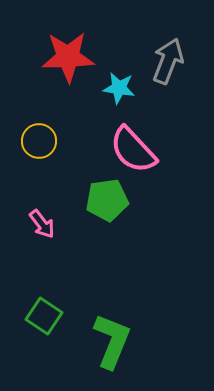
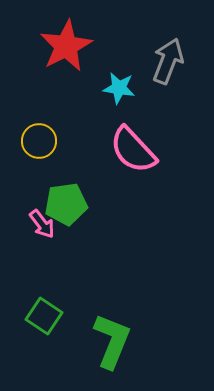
red star: moved 2 px left, 11 px up; rotated 26 degrees counterclockwise
green pentagon: moved 41 px left, 4 px down
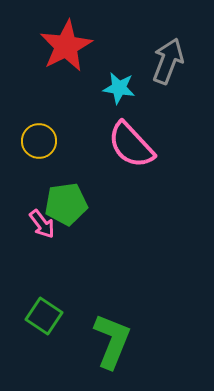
pink semicircle: moved 2 px left, 5 px up
